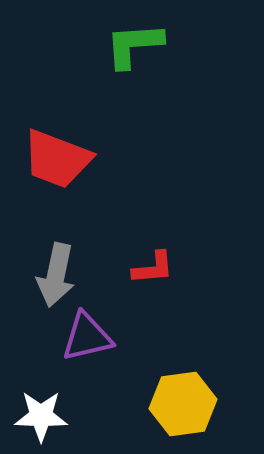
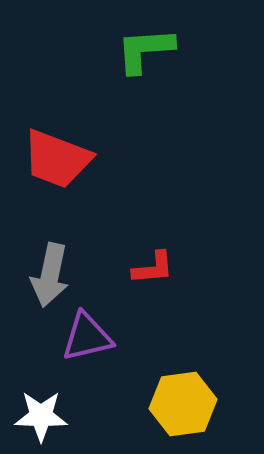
green L-shape: moved 11 px right, 5 px down
gray arrow: moved 6 px left
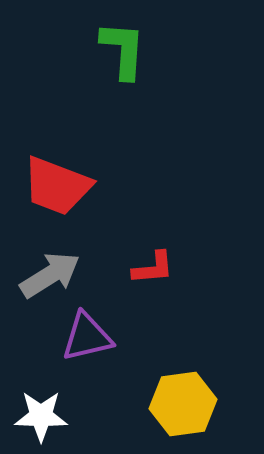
green L-shape: moved 22 px left; rotated 98 degrees clockwise
red trapezoid: moved 27 px down
gray arrow: rotated 134 degrees counterclockwise
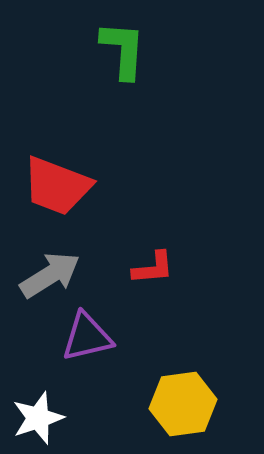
white star: moved 3 px left, 2 px down; rotated 20 degrees counterclockwise
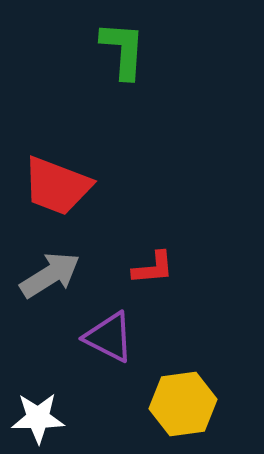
purple triangle: moved 22 px right; rotated 40 degrees clockwise
white star: rotated 18 degrees clockwise
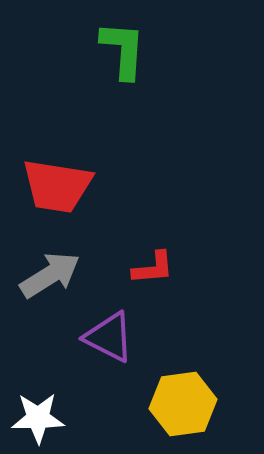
red trapezoid: rotated 12 degrees counterclockwise
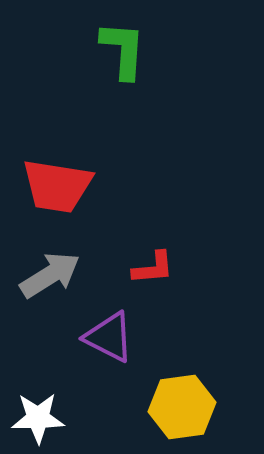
yellow hexagon: moved 1 px left, 3 px down
